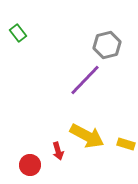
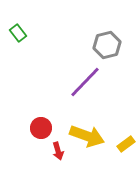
purple line: moved 2 px down
yellow arrow: rotated 8 degrees counterclockwise
yellow rectangle: rotated 54 degrees counterclockwise
red circle: moved 11 px right, 37 px up
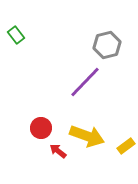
green rectangle: moved 2 px left, 2 px down
yellow rectangle: moved 2 px down
red arrow: rotated 144 degrees clockwise
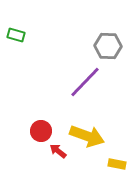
green rectangle: rotated 36 degrees counterclockwise
gray hexagon: moved 1 px right, 1 px down; rotated 16 degrees clockwise
red circle: moved 3 px down
yellow rectangle: moved 9 px left, 18 px down; rotated 48 degrees clockwise
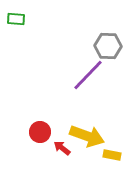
green rectangle: moved 16 px up; rotated 12 degrees counterclockwise
purple line: moved 3 px right, 7 px up
red circle: moved 1 px left, 1 px down
red arrow: moved 4 px right, 3 px up
yellow rectangle: moved 5 px left, 9 px up
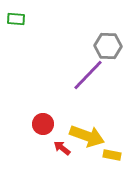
red circle: moved 3 px right, 8 px up
